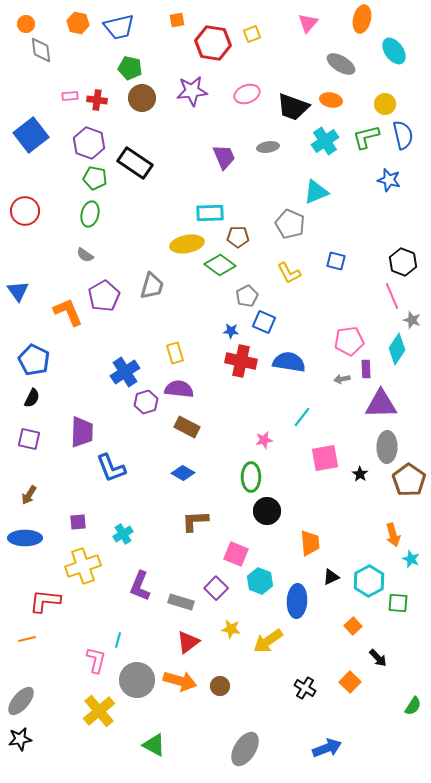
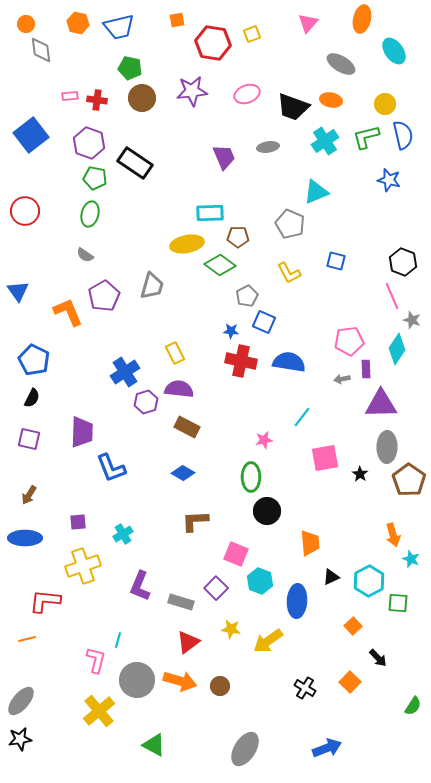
yellow rectangle at (175, 353): rotated 10 degrees counterclockwise
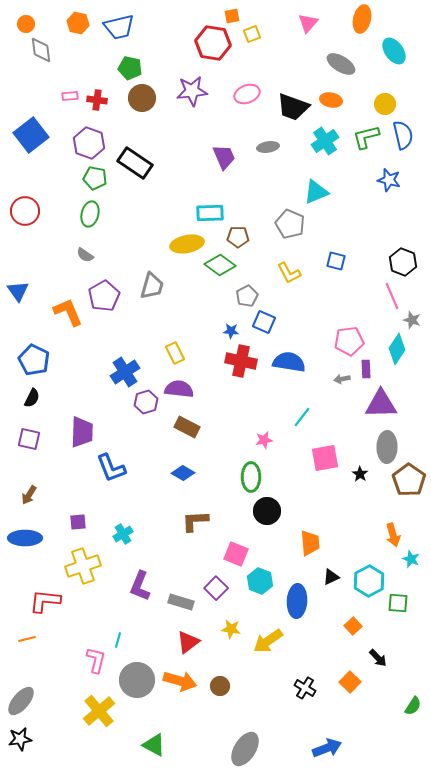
orange square at (177, 20): moved 55 px right, 4 px up
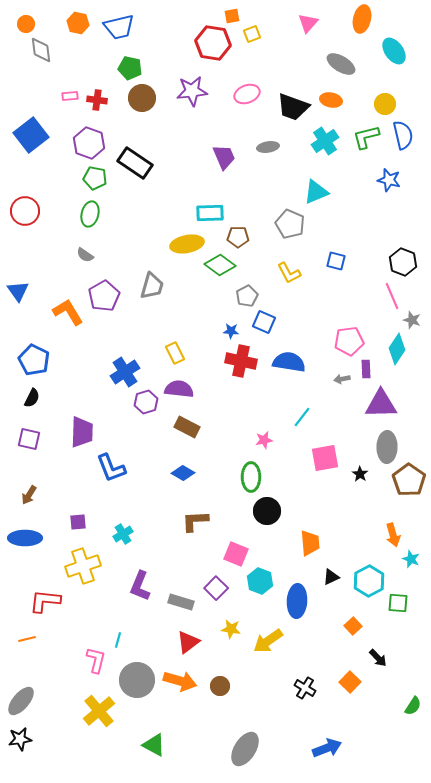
orange L-shape at (68, 312): rotated 8 degrees counterclockwise
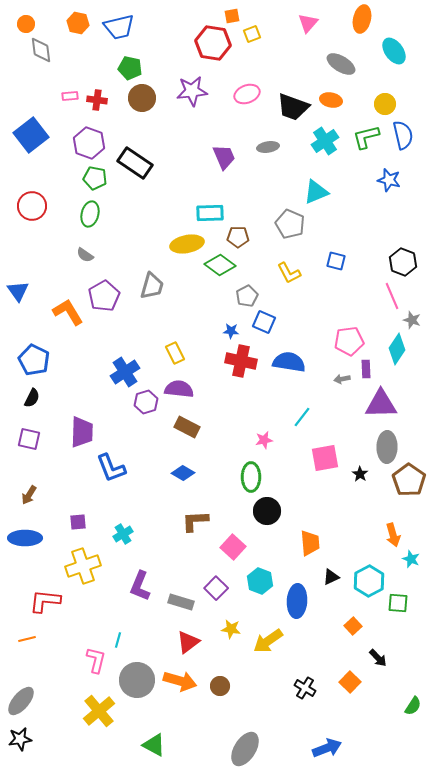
red circle at (25, 211): moved 7 px right, 5 px up
pink square at (236, 554): moved 3 px left, 7 px up; rotated 20 degrees clockwise
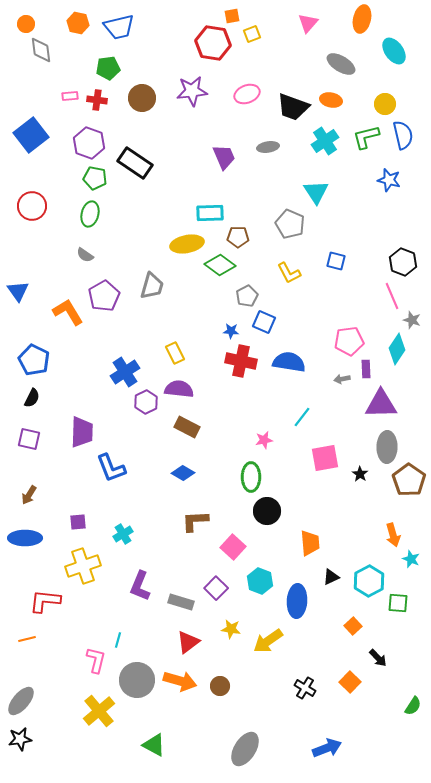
green pentagon at (130, 68): moved 22 px left; rotated 20 degrees counterclockwise
cyan triangle at (316, 192): rotated 40 degrees counterclockwise
purple hexagon at (146, 402): rotated 10 degrees counterclockwise
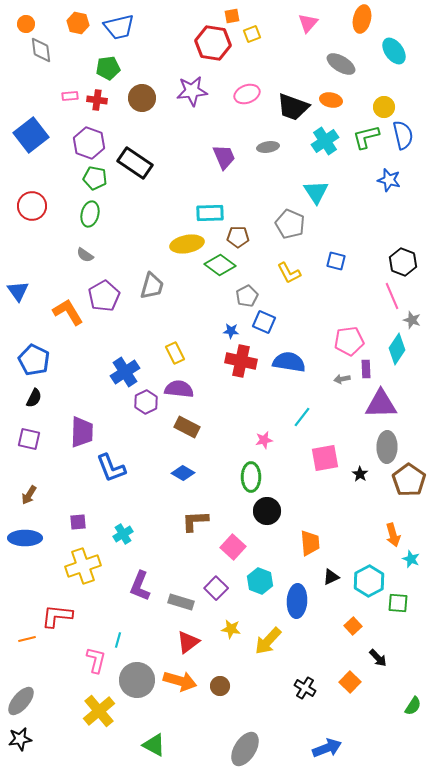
yellow circle at (385, 104): moved 1 px left, 3 px down
black semicircle at (32, 398): moved 2 px right
red L-shape at (45, 601): moved 12 px right, 15 px down
yellow arrow at (268, 641): rotated 12 degrees counterclockwise
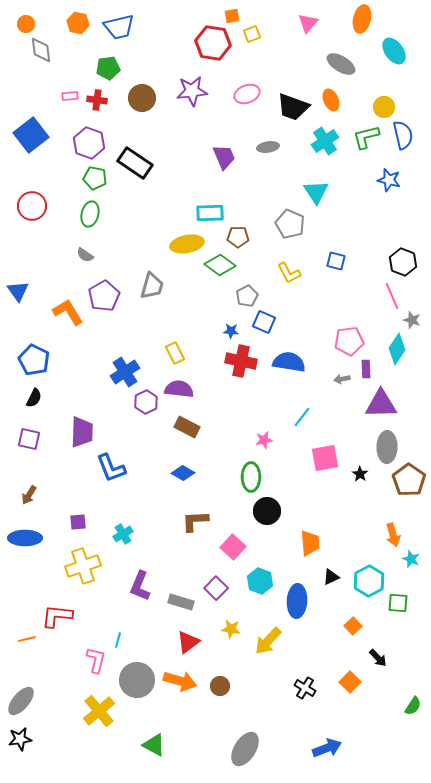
orange ellipse at (331, 100): rotated 55 degrees clockwise
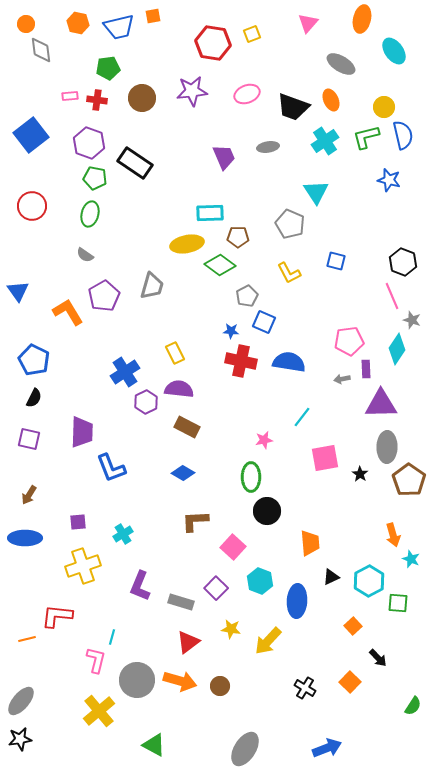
orange square at (232, 16): moved 79 px left
cyan line at (118, 640): moved 6 px left, 3 px up
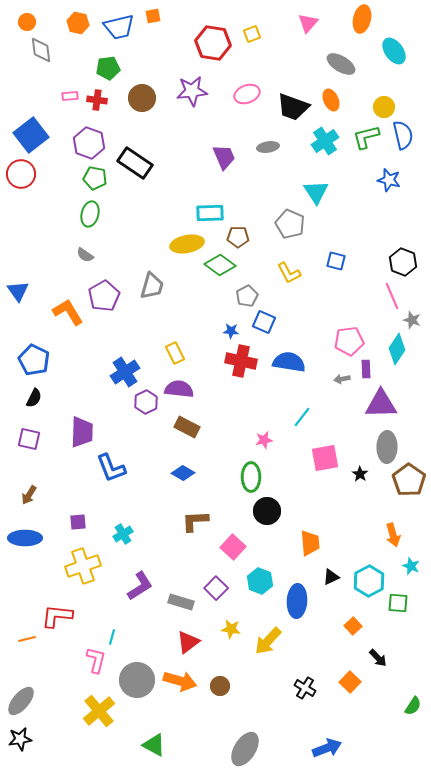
orange circle at (26, 24): moved 1 px right, 2 px up
red circle at (32, 206): moved 11 px left, 32 px up
cyan star at (411, 559): moved 7 px down
purple L-shape at (140, 586): rotated 144 degrees counterclockwise
